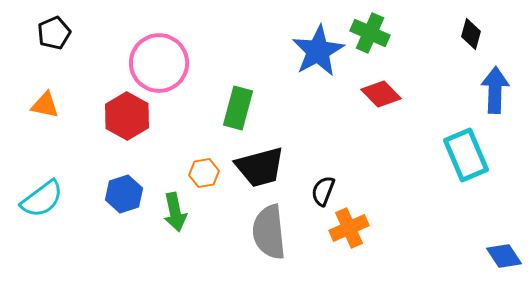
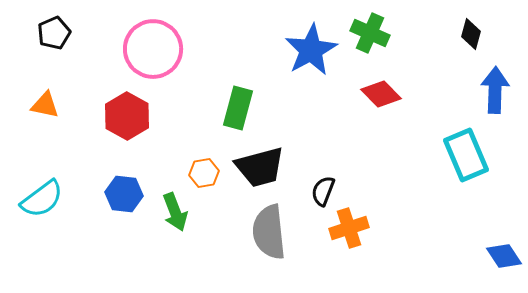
blue star: moved 7 px left, 1 px up
pink circle: moved 6 px left, 14 px up
blue hexagon: rotated 24 degrees clockwise
green arrow: rotated 9 degrees counterclockwise
orange cross: rotated 6 degrees clockwise
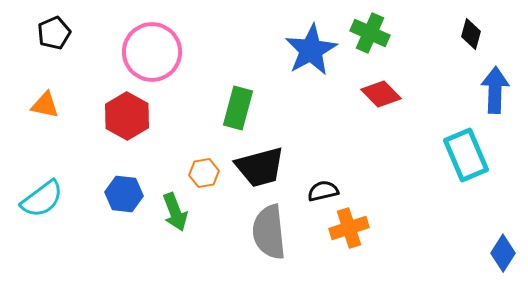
pink circle: moved 1 px left, 3 px down
black semicircle: rotated 56 degrees clockwise
blue diamond: moved 1 px left, 3 px up; rotated 66 degrees clockwise
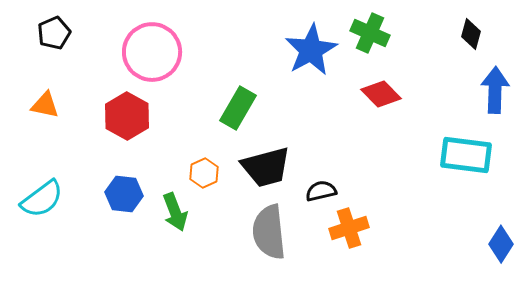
green rectangle: rotated 15 degrees clockwise
cyan rectangle: rotated 60 degrees counterclockwise
black trapezoid: moved 6 px right
orange hexagon: rotated 16 degrees counterclockwise
black semicircle: moved 2 px left
blue diamond: moved 2 px left, 9 px up
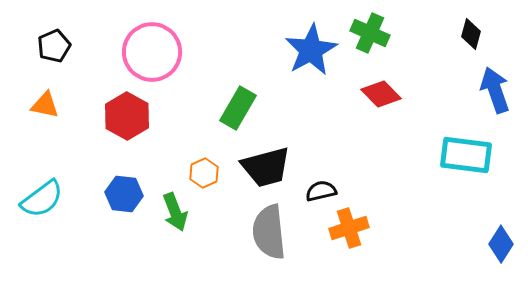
black pentagon: moved 13 px down
blue arrow: rotated 21 degrees counterclockwise
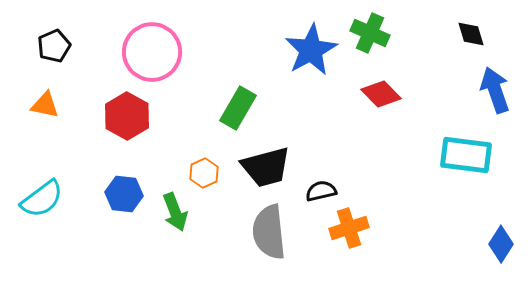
black diamond: rotated 32 degrees counterclockwise
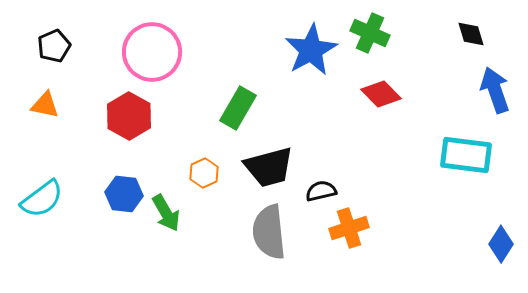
red hexagon: moved 2 px right
black trapezoid: moved 3 px right
green arrow: moved 9 px left, 1 px down; rotated 9 degrees counterclockwise
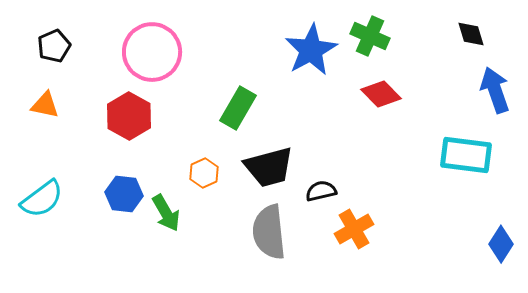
green cross: moved 3 px down
orange cross: moved 5 px right, 1 px down; rotated 12 degrees counterclockwise
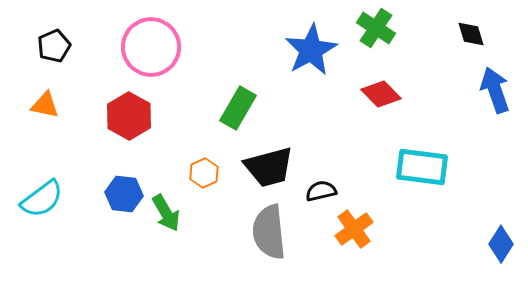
green cross: moved 6 px right, 8 px up; rotated 9 degrees clockwise
pink circle: moved 1 px left, 5 px up
cyan rectangle: moved 44 px left, 12 px down
orange cross: rotated 6 degrees counterclockwise
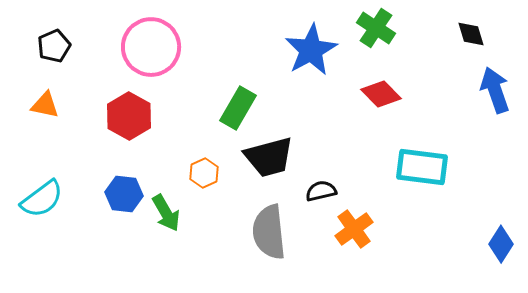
black trapezoid: moved 10 px up
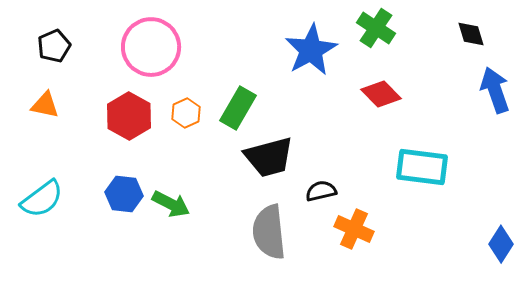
orange hexagon: moved 18 px left, 60 px up
green arrow: moved 5 px right, 9 px up; rotated 33 degrees counterclockwise
orange cross: rotated 30 degrees counterclockwise
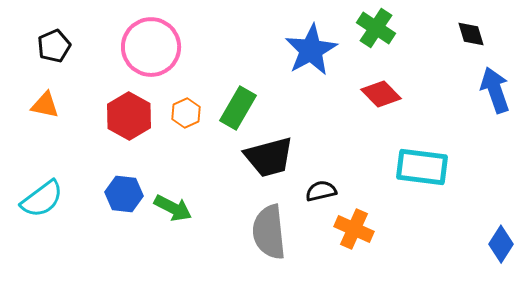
green arrow: moved 2 px right, 4 px down
